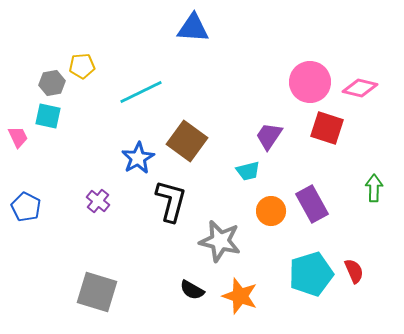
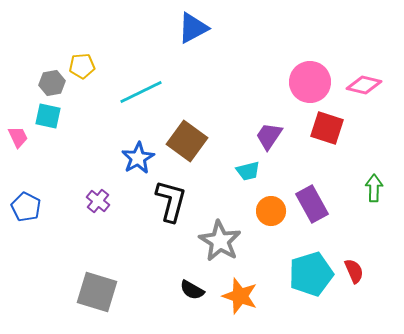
blue triangle: rotated 32 degrees counterclockwise
pink diamond: moved 4 px right, 3 px up
gray star: rotated 18 degrees clockwise
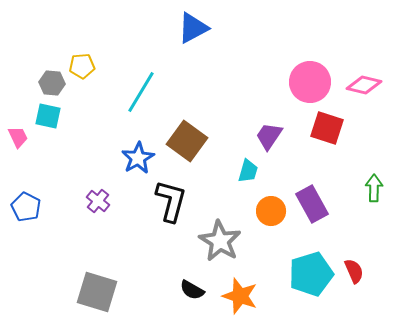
gray hexagon: rotated 15 degrees clockwise
cyan line: rotated 33 degrees counterclockwise
cyan trapezoid: rotated 60 degrees counterclockwise
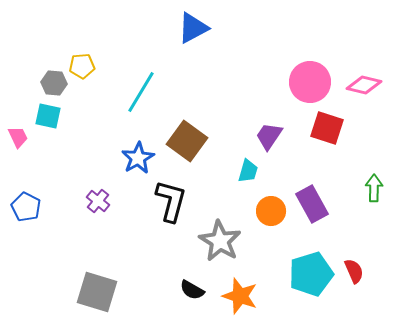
gray hexagon: moved 2 px right
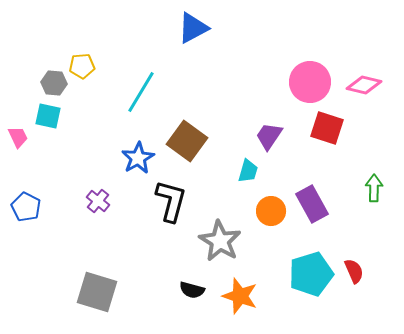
black semicircle: rotated 15 degrees counterclockwise
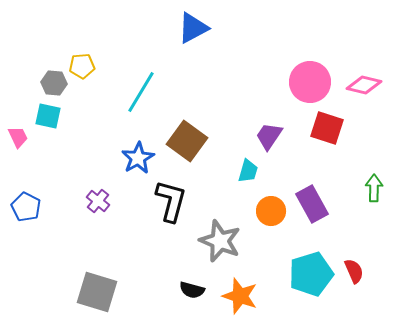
gray star: rotated 9 degrees counterclockwise
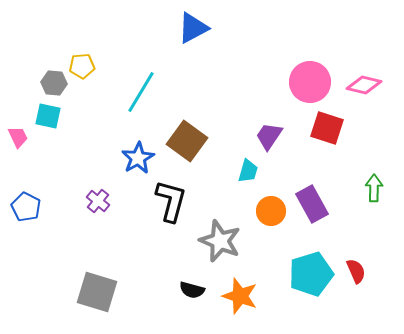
red semicircle: moved 2 px right
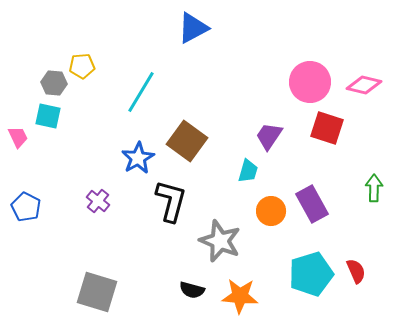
orange star: rotated 15 degrees counterclockwise
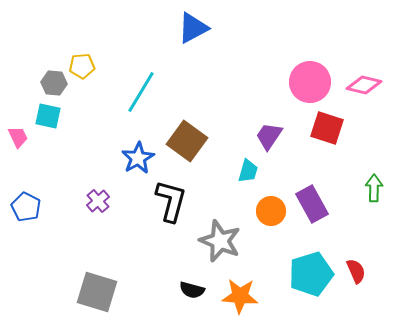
purple cross: rotated 10 degrees clockwise
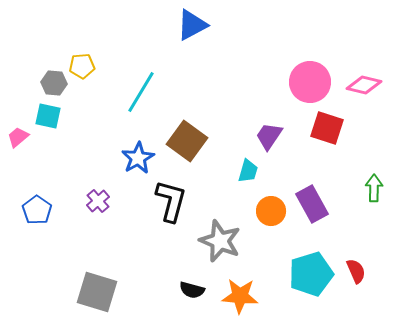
blue triangle: moved 1 px left, 3 px up
pink trapezoid: rotated 105 degrees counterclockwise
blue pentagon: moved 11 px right, 3 px down; rotated 8 degrees clockwise
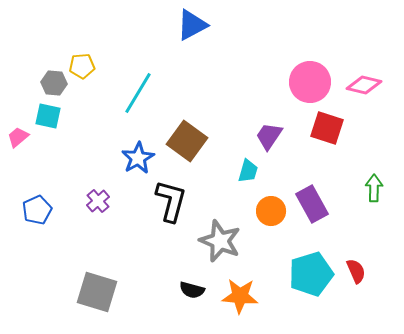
cyan line: moved 3 px left, 1 px down
blue pentagon: rotated 12 degrees clockwise
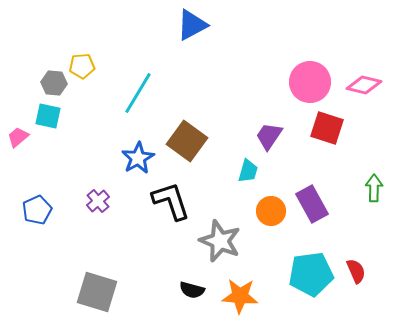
black L-shape: rotated 33 degrees counterclockwise
cyan pentagon: rotated 9 degrees clockwise
